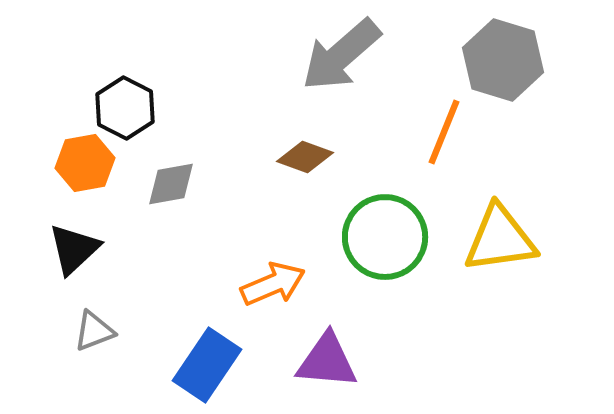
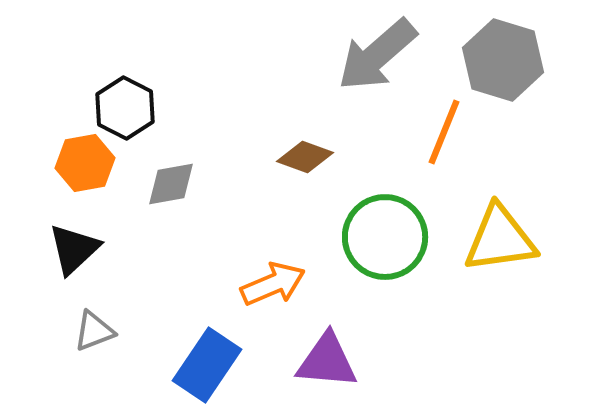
gray arrow: moved 36 px right
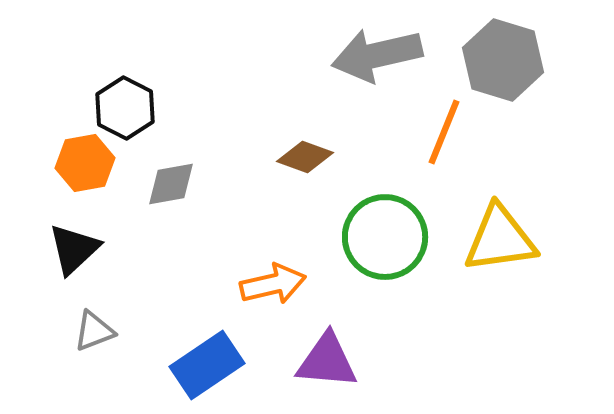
gray arrow: rotated 28 degrees clockwise
orange arrow: rotated 10 degrees clockwise
blue rectangle: rotated 22 degrees clockwise
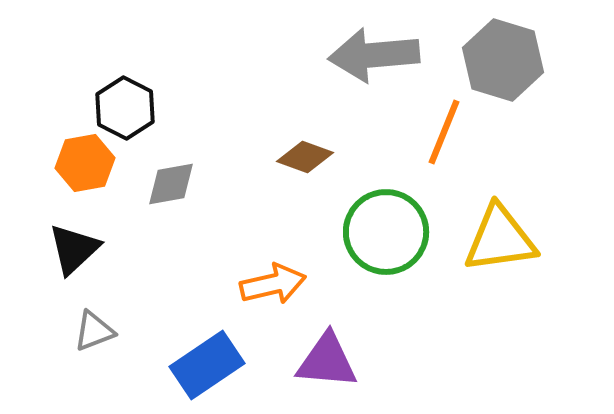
gray arrow: moved 3 px left; rotated 8 degrees clockwise
green circle: moved 1 px right, 5 px up
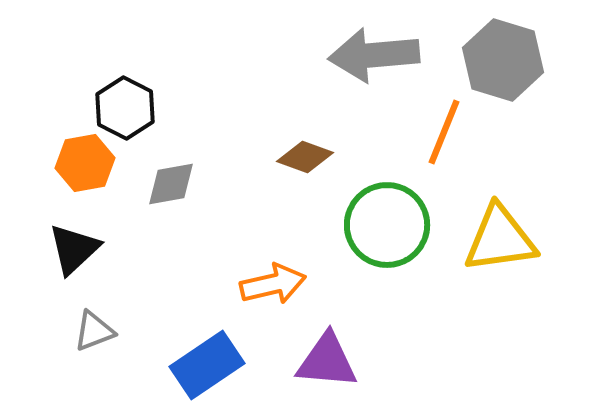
green circle: moved 1 px right, 7 px up
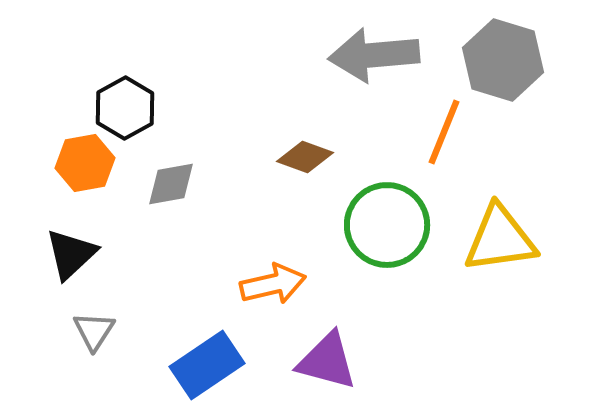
black hexagon: rotated 4 degrees clockwise
black triangle: moved 3 px left, 5 px down
gray triangle: rotated 36 degrees counterclockwise
purple triangle: rotated 10 degrees clockwise
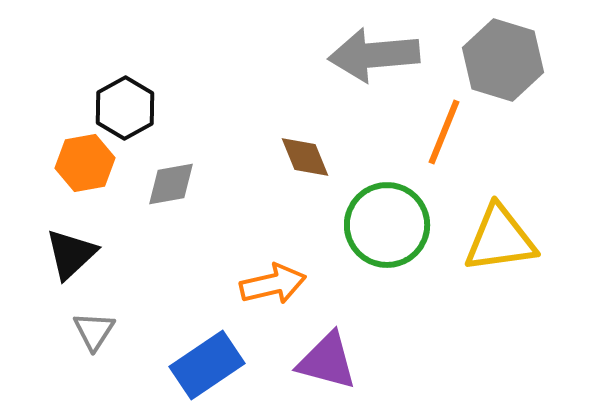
brown diamond: rotated 48 degrees clockwise
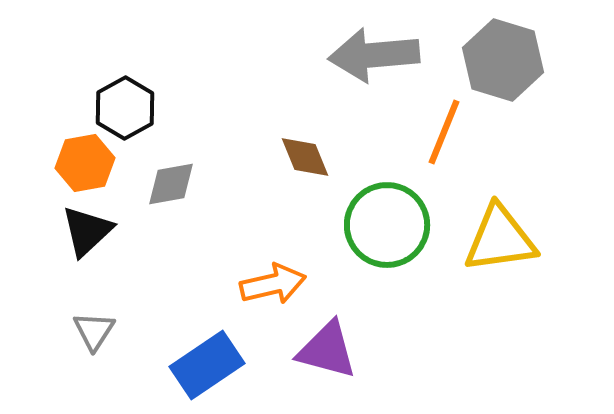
black triangle: moved 16 px right, 23 px up
purple triangle: moved 11 px up
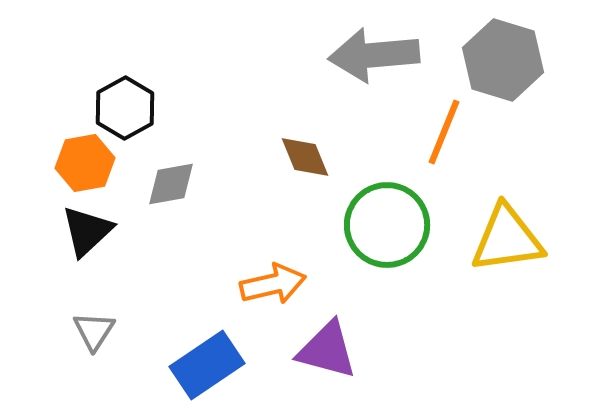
yellow triangle: moved 7 px right
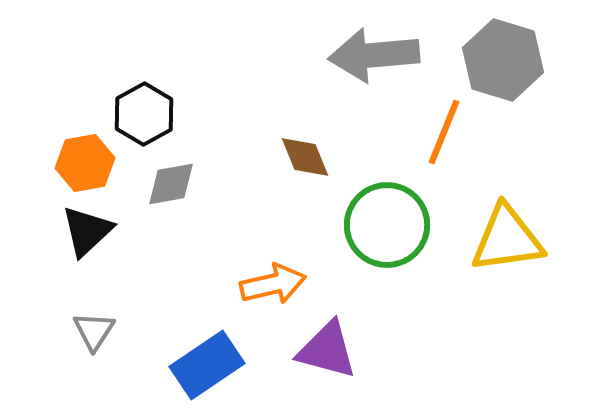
black hexagon: moved 19 px right, 6 px down
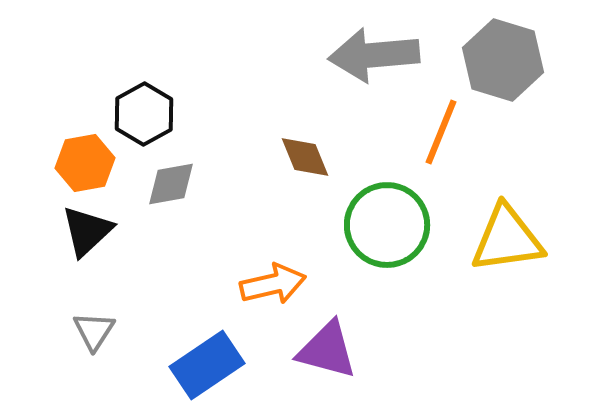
orange line: moved 3 px left
